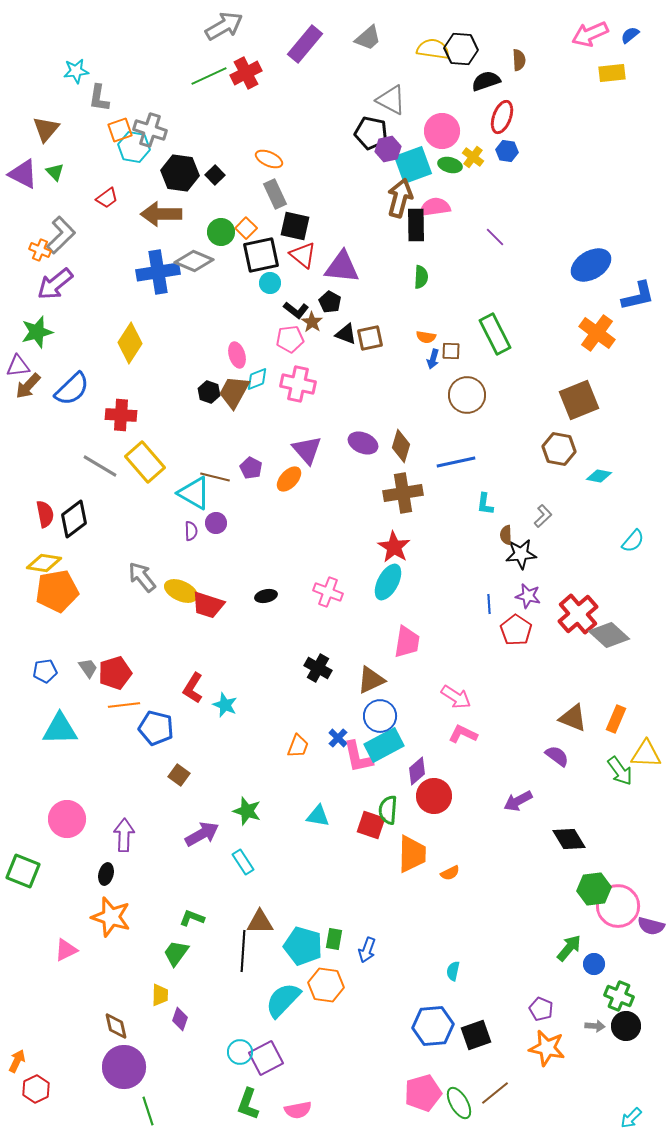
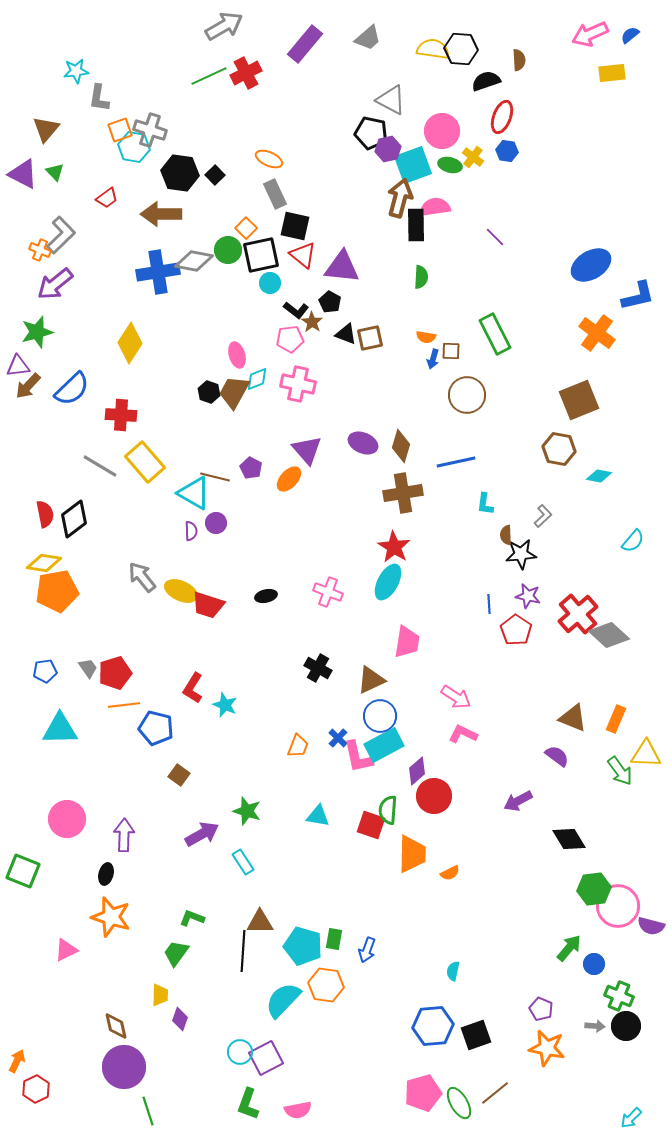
green circle at (221, 232): moved 7 px right, 18 px down
gray diamond at (194, 261): rotated 12 degrees counterclockwise
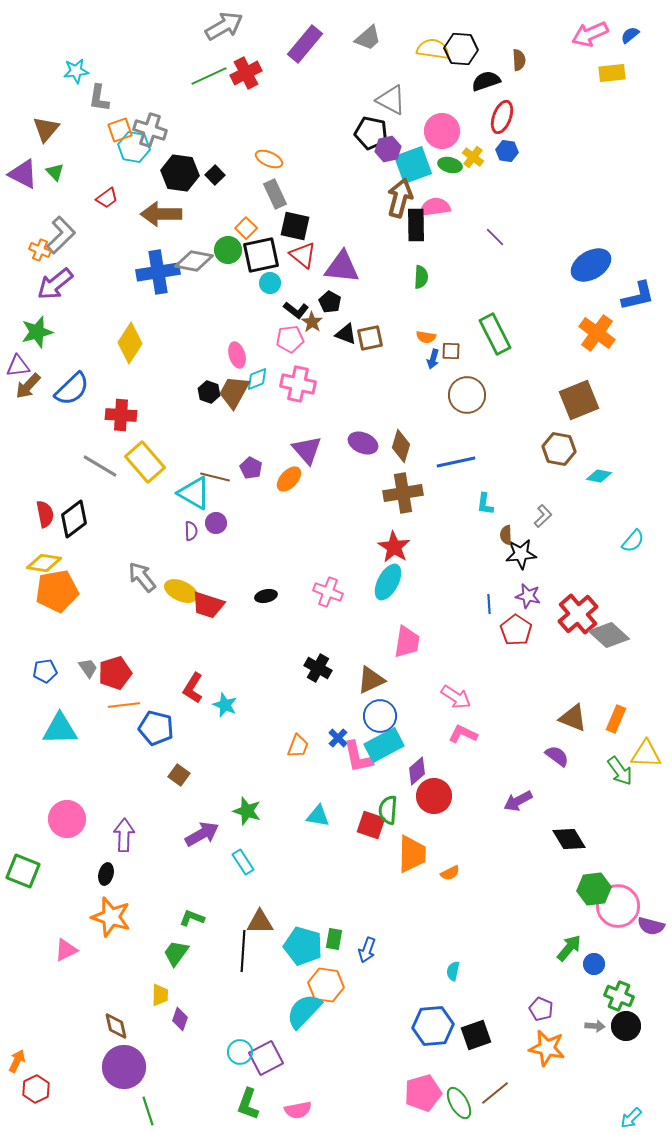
cyan semicircle at (283, 1000): moved 21 px right, 11 px down
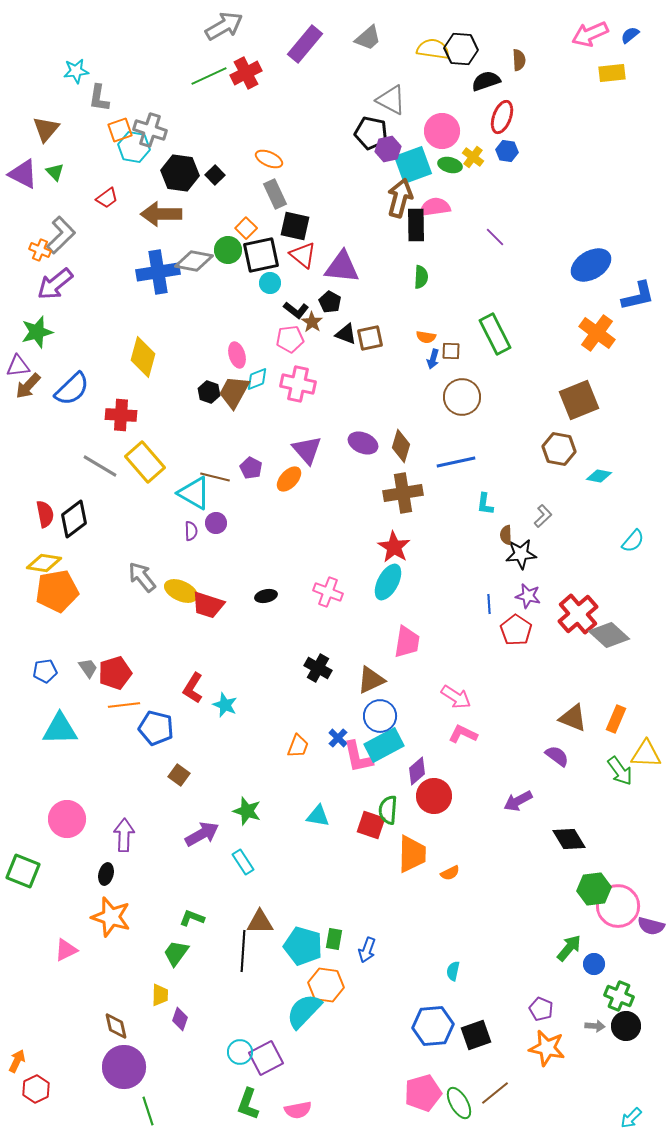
yellow diamond at (130, 343): moved 13 px right, 14 px down; rotated 18 degrees counterclockwise
brown circle at (467, 395): moved 5 px left, 2 px down
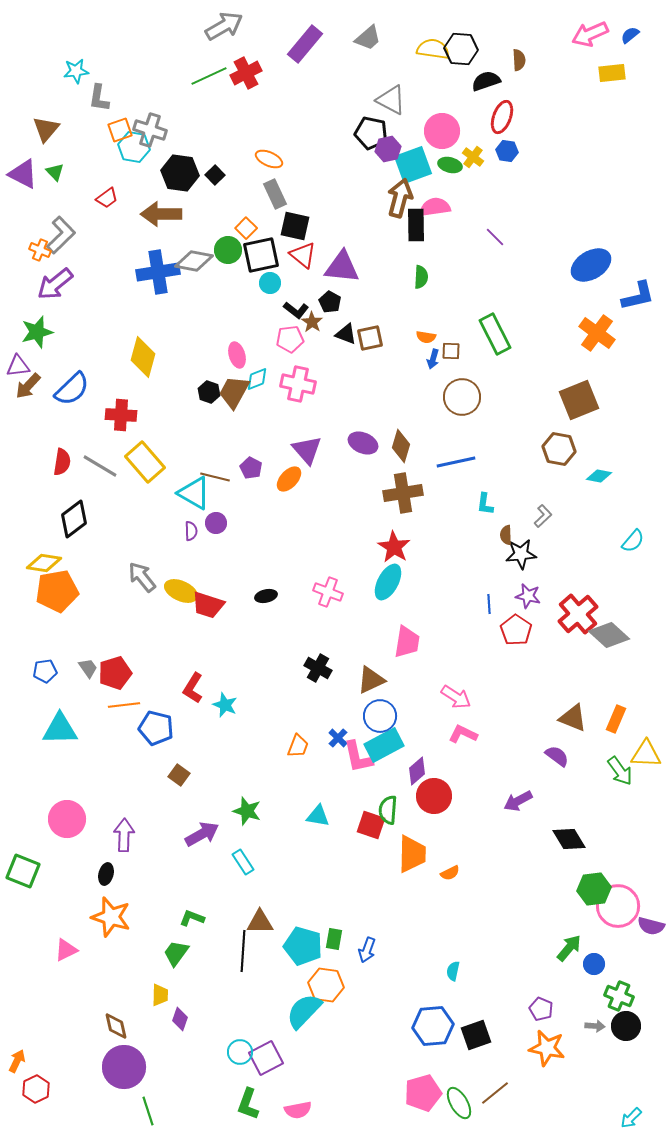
red semicircle at (45, 514): moved 17 px right, 52 px up; rotated 20 degrees clockwise
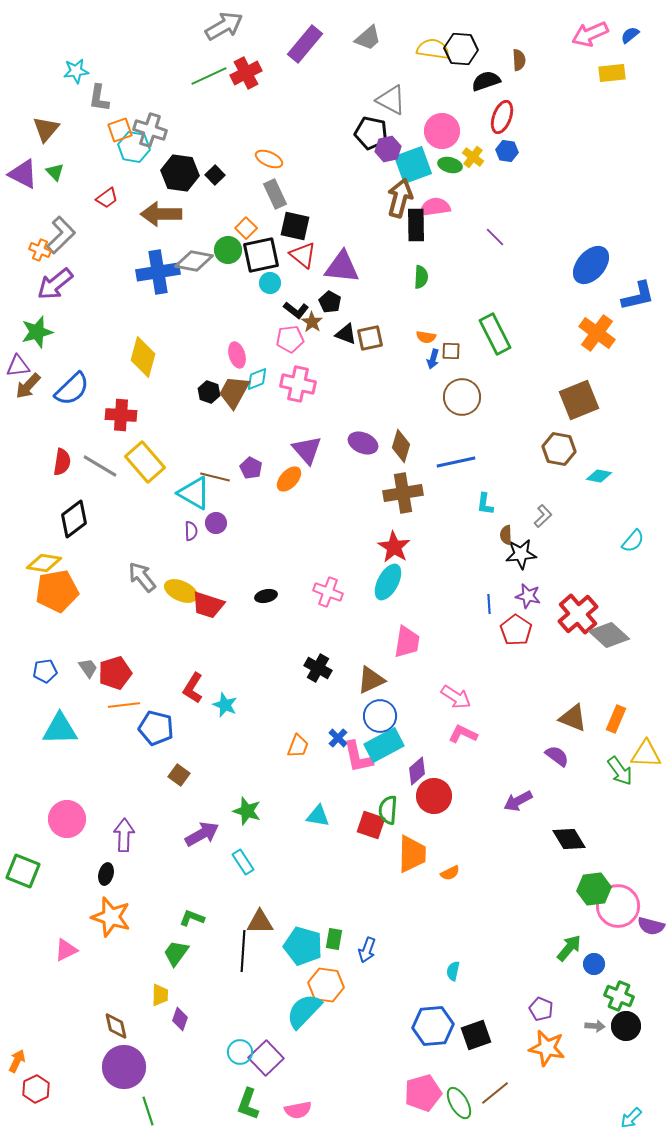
blue ellipse at (591, 265): rotated 18 degrees counterclockwise
purple square at (266, 1058): rotated 16 degrees counterclockwise
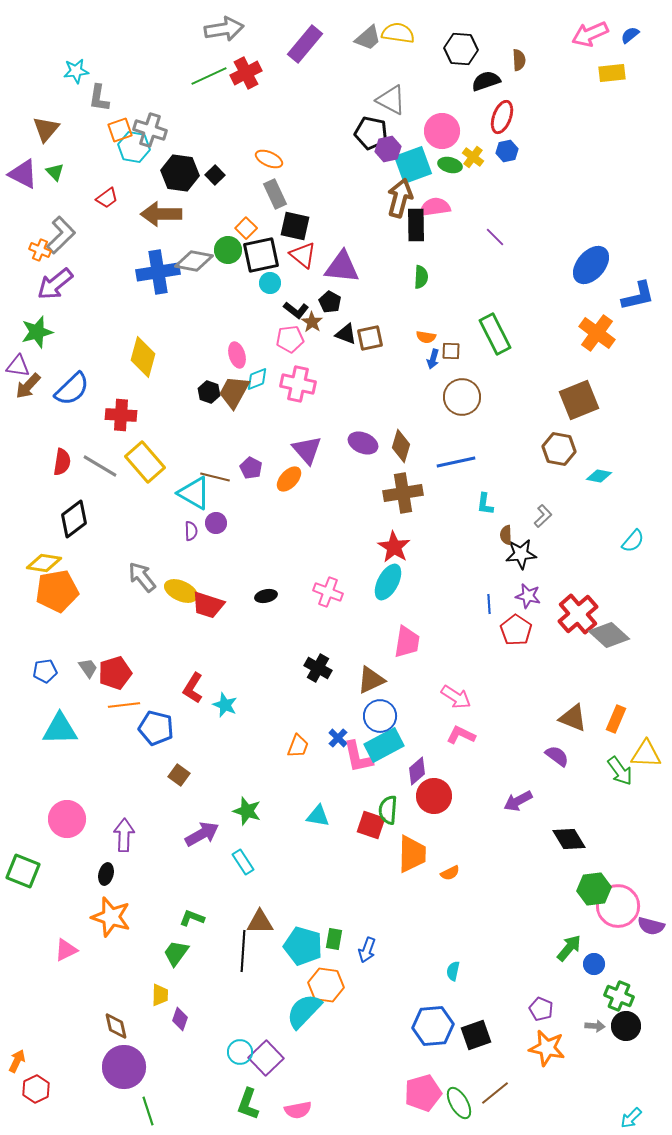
gray arrow at (224, 26): moved 3 px down; rotated 21 degrees clockwise
yellow semicircle at (433, 49): moved 35 px left, 16 px up
blue hexagon at (507, 151): rotated 20 degrees counterclockwise
purple triangle at (18, 366): rotated 15 degrees clockwise
pink L-shape at (463, 734): moved 2 px left, 1 px down
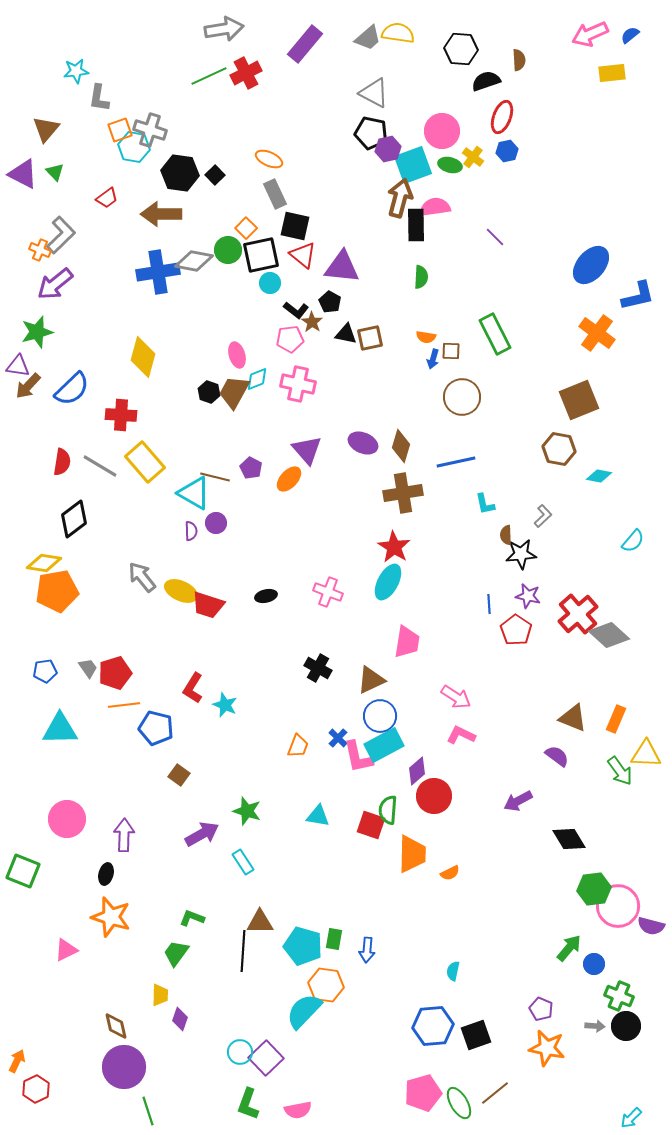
gray triangle at (391, 100): moved 17 px left, 7 px up
black triangle at (346, 334): rotated 10 degrees counterclockwise
cyan L-shape at (485, 504): rotated 20 degrees counterclockwise
blue arrow at (367, 950): rotated 15 degrees counterclockwise
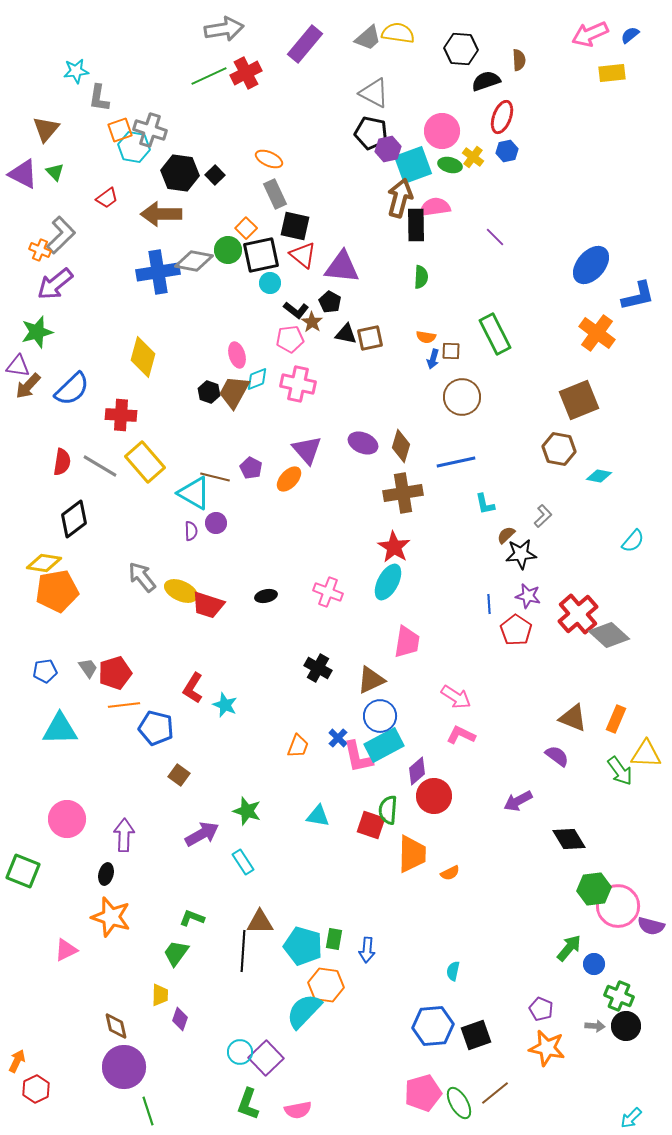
brown semicircle at (506, 535): rotated 48 degrees clockwise
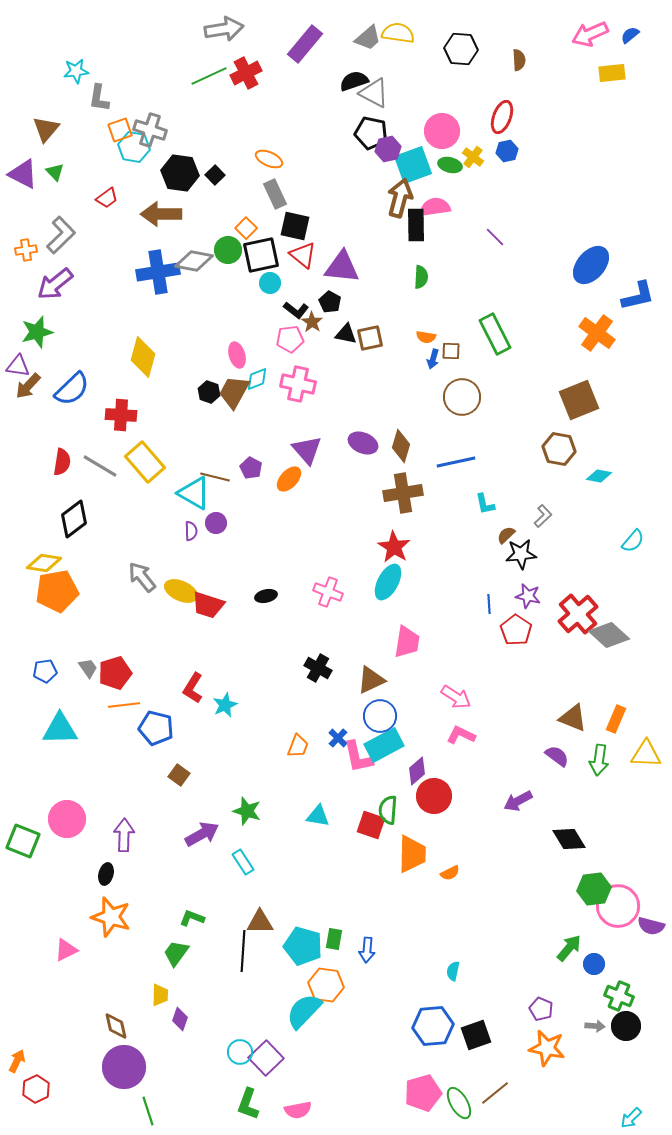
black semicircle at (486, 81): moved 132 px left
orange cross at (40, 250): moved 14 px left; rotated 30 degrees counterclockwise
cyan star at (225, 705): rotated 25 degrees clockwise
green arrow at (620, 771): moved 21 px left, 11 px up; rotated 44 degrees clockwise
green square at (23, 871): moved 30 px up
